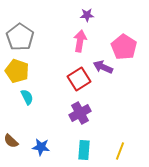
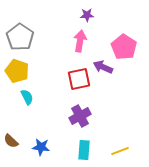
red square: rotated 20 degrees clockwise
purple cross: moved 3 px down
yellow line: rotated 48 degrees clockwise
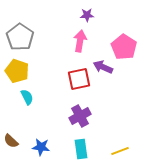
cyan rectangle: moved 3 px left, 1 px up; rotated 12 degrees counterclockwise
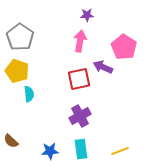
cyan semicircle: moved 2 px right, 3 px up; rotated 21 degrees clockwise
blue star: moved 9 px right, 4 px down; rotated 12 degrees counterclockwise
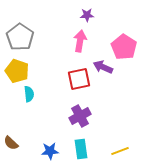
brown semicircle: moved 2 px down
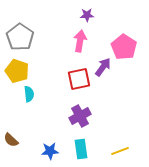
purple arrow: rotated 102 degrees clockwise
brown semicircle: moved 3 px up
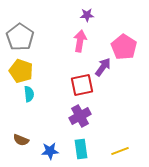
yellow pentagon: moved 4 px right
red square: moved 3 px right, 6 px down
brown semicircle: moved 10 px right; rotated 21 degrees counterclockwise
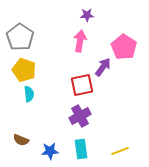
yellow pentagon: moved 3 px right, 1 px up
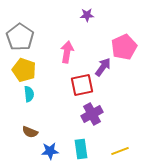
pink arrow: moved 13 px left, 11 px down
pink pentagon: rotated 15 degrees clockwise
purple cross: moved 12 px right, 2 px up
brown semicircle: moved 9 px right, 8 px up
